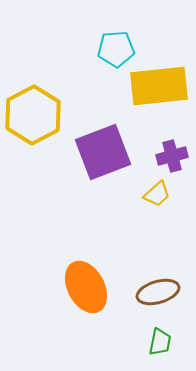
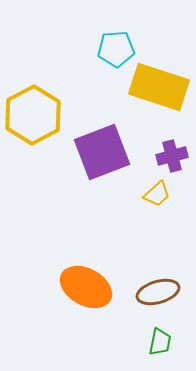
yellow rectangle: moved 1 px down; rotated 24 degrees clockwise
purple square: moved 1 px left
orange ellipse: rotated 33 degrees counterclockwise
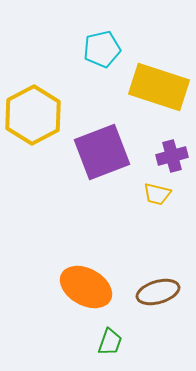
cyan pentagon: moved 14 px left; rotated 9 degrees counterclockwise
yellow trapezoid: rotated 56 degrees clockwise
green trapezoid: moved 50 px left; rotated 8 degrees clockwise
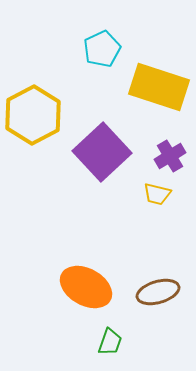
cyan pentagon: rotated 12 degrees counterclockwise
purple square: rotated 22 degrees counterclockwise
purple cross: moved 2 px left; rotated 16 degrees counterclockwise
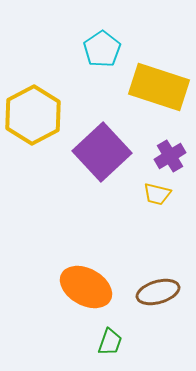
cyan pentagon: rotated 9 degrees counterclockwise
